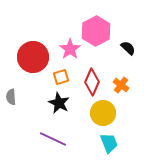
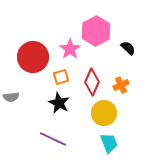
orange cross: rotated 28 degrees clockwise
gray semicircle: rotated 91 degrees counterclockwise
yellow circle: moved 1 px right
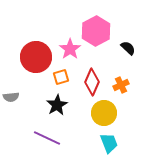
red circle: moved 3 px right
black star: moved 2 px left, 2 px down; rotated 15 degrees clockwise
purple line: moved 6 px left, 1 px up
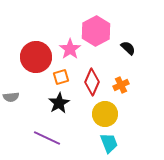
black star: moved 2 px right, 2 px up
yellow circle: moved 1 px right, 1 px down
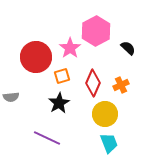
pink star: moved 1 px up
orange square: moved 1 px right, 1 px up
red diamond: moved 1 px right, 1 px down
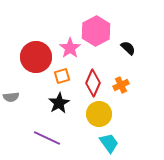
yellow circle: moved 6 px left
cyan trapezoid: rotated 15 degrees counterclockwise
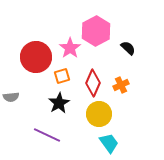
purple line: moved 3 px up
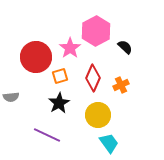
black semicircle: moved 3 px left, 1 px up
orange square: moved 2 px left
red diamond: moved 5 px up
yellow circle: moved 1 px left, 1 px down
